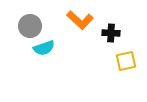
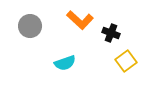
black cross: rotated 18 degrees clockwise
cyan semicircle: moved 21 px right, 15 px down
yellow square: rotated 25 degrees counterclockwise
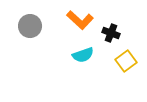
cyan semicircle: moved 18 px right, 8 px up
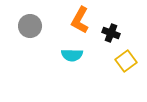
orange L-shape: rotated 76 degrees clockwise
cyan semicircle: moved 11 px left; rotated 20 degrees clockwise
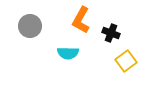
orange L-shape: moved 1 px right
cyan semicircle: moved 4 px left, 2 px up
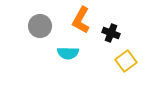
gray circle: moved 10 px right
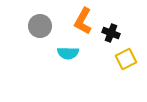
orange L-shape: moved 2 px right, 1 px down
yellow square: moved 2 px up; rotated 10 degrees clockwise
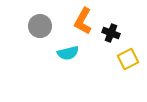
cyan semicircle: rotated 15 degrees counterclockwise
yellow square: moved 2 px right
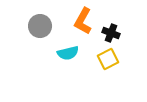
yellow square: moved 20 px left
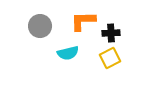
orange L-shape: rotated 60 degrees clockwise
black cross: rotated 24 degrees counterclockwise
yellow square: moved 2 px right, 1 px up
